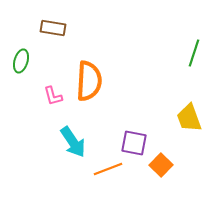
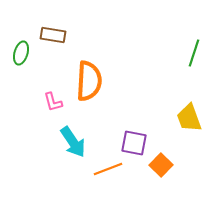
brown rectangle: moved 7 px down
green ellipse: moved 8 px up
pink L-shape: moved 6 px down
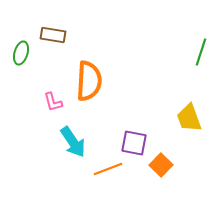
green line: moved 7 px right, 1 px up
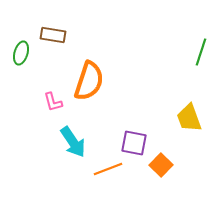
orange semicircle: rotated 15 degrees clockwise
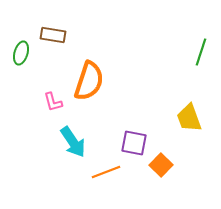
orange line: moved 2 px left, 3 px down
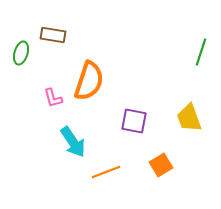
pink L-shape: moved 4 px up
purple square: moved 22 px up
orange square: rotated 15 degrees clockwise
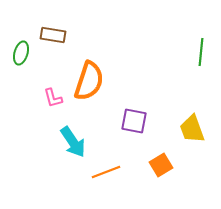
green line: rotated 12 degrees counterclockwise
yellow trapezoid: moved 3 px right, 11 px down
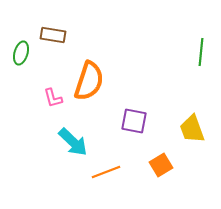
cyan arrow: rotated 12 degrees counterclockwise
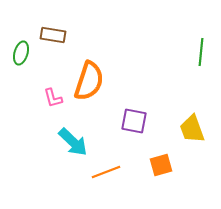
orange square: rotated 15 degrees clockwise
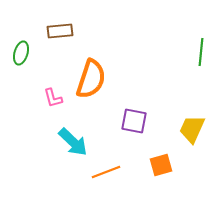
brown rectangle: moved 7 px right, 4 px up; rotated 15 degrees counterclockwise
orange semicircle: moved 2 px right, 2 px up
yellow trapezoid: rotated 44 degrees clockwise
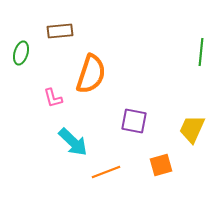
orange semicircle: moved 5 px up
